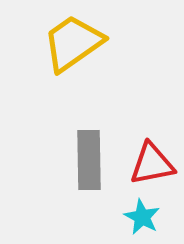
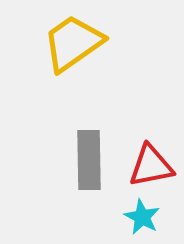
red triangle: moved 1 px left, 2 px down
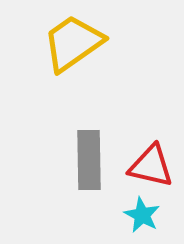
red triangle: rotated 24 degrees clockwise
cyan star: moved 2 px up
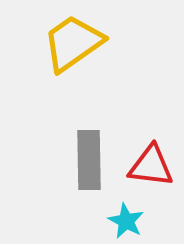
red triangle: rotated 6 degrees counterclockwise
cyan star: moved 16 px left, 6 px down
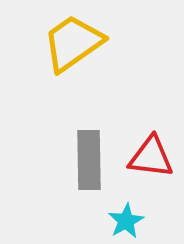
red triangle: moved 9 px up
cyan star: rotated 15 degrees clockwise
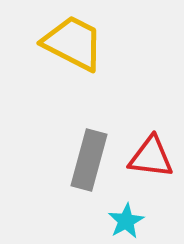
yellow trapezoid: rotated 62 degrees clockwise
gray rectangle: rotated 16 degrees clockwise
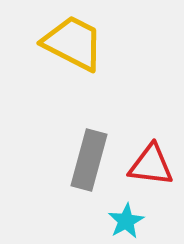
red triangle: moved 8 px down
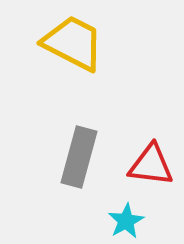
gray rectangle: moved 10 px left, 3 px up
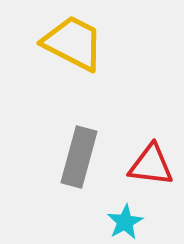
cyan star: moved 1 px left, 1 px down
